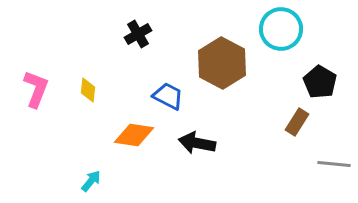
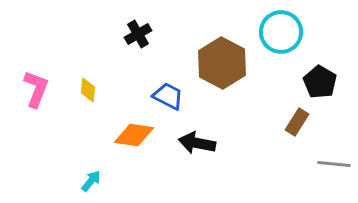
cyan circle: moved 3 px down
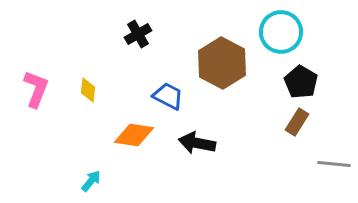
black pentagon: moved 19 px left
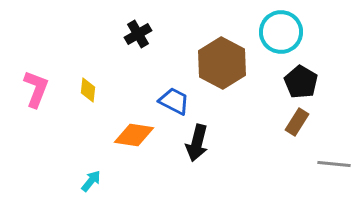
blue trapezoid: moved 6 px right, 5 px down
black arrow: rotated 87 degrees counterclockwise
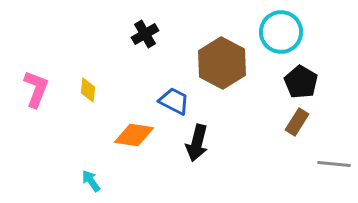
black cross: moved 7 px right
cyan arrow: rotated 75 degrees counterclockwise
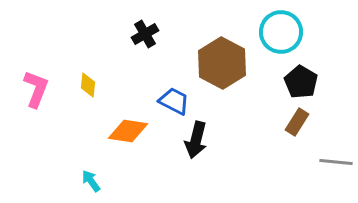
yellow diamond: moved 5 px up
orange diamond: moved 6 px left, 4 px up
black arrow: moved 1 px left, 3 px up
gray line: moved 2 px right, 2 px up
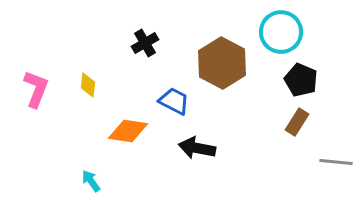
black cross: moved 9 px down
black pentagon: moved 2 px up; rotated 8 degrees counterclockwise
black arrow: moved 1 px right, 8 px down; rotated 87 degrees clockwise
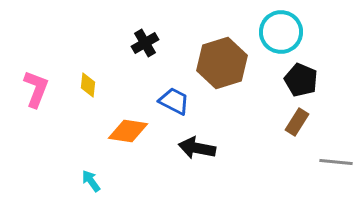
brown hexagon: rotated 15 degrees clockwise
